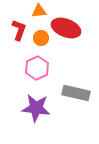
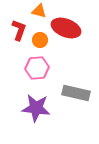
orange triangle: rotated 21 degrees clockwise
orange circle: moved 1 px left, 2 px down
pink hexagon: rotated 20 degrees clockwise
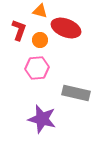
orange triangle: moved 1 px right
purple star: moved 6 px right, 11 px down; rotated 8 degrees clockwise
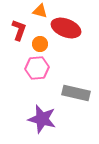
orange circle: moved 4 px down
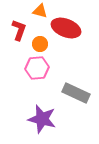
gray rectangle: rotated 12 degrees clockwise
